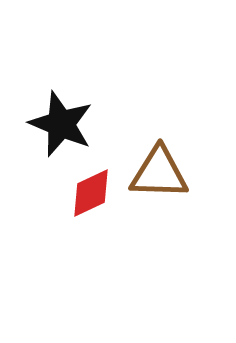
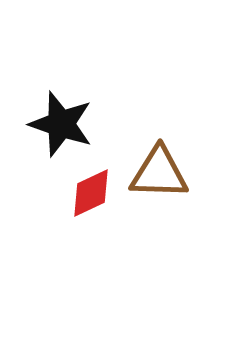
black star: rotated 4 degrees counterclockwise
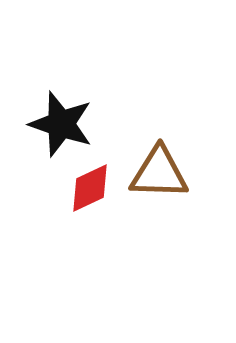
red diamond: moved 1 px left, 5 px up
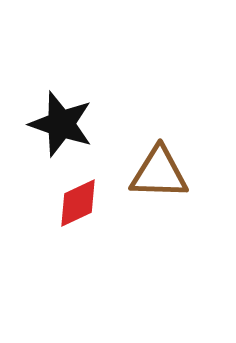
red diamond: moved 12 px left, 15 px down
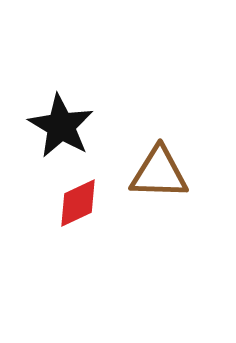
black star: moved 2 px down; rotated 12 degrees clockwise
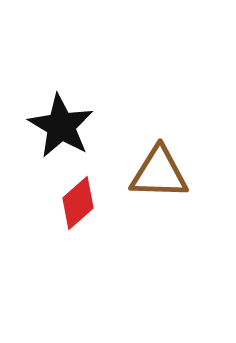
red diamond: rotated 16 degrees counterclockwise
